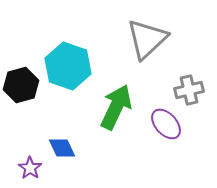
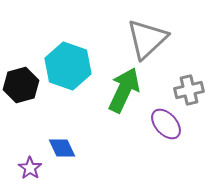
green arrow: moved 8 px right, 17 px up
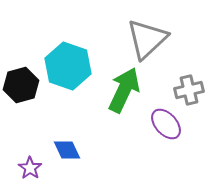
blue diamond: moved 5 px right, 2 px down
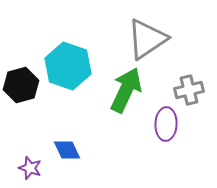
gray triangle: rotated 9 degrees clockwise
green arrow: moved 2 px right
purple ellipse: rotated 44 degrees clockwise
purple star: rotated 15 degrees counterclockwise
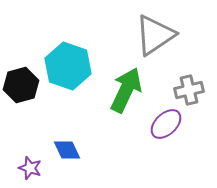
gray triangle: moved 8 px right, 4 px up
purple ellipse: rotated 44 degrees clockwise
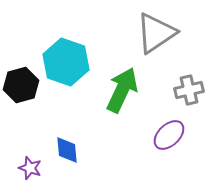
gray triangle: moved 1 px right, 2 px up
cyan hexagon: moved 2 px left, 4 px up
green arrow: moved 4 px left
purple ellipse: moved 3 px right, 11 px down
blue diamond: rotated 20 degrees clockwise
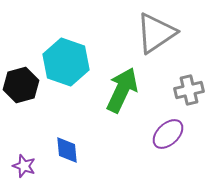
purple ellipse: moved 1 px left, 1 px up
purple star: moved 6 px left, 2 px up
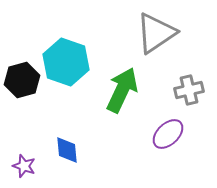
black hexagon: moved 1 px right, 5 px up
